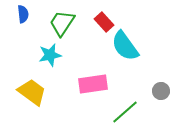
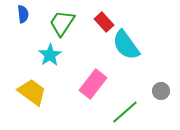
cyan semicircle: moved 1 px right, 1 px up
cyan star: rotated 20 degrees counterclockwise
pink rectangle: rotated 44 degrees counterclockwise
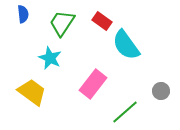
red rectangle: moved 2 px left, 1 px up; rotated 12 degrees counterclockwise
cyan star: moved 3 px down; rotated 15 degrees counterclockwise
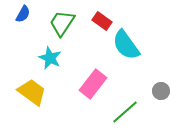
blue semicircle: rotated 36 degrees clockwise
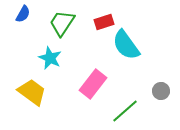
red rectangle: moved 2 px right, 1 px down; rotated 54 degrees counterclockwise
green line: moved 1 px up
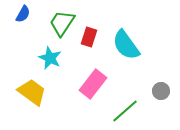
red rectangle: moved 15 px left, 15 px down; rotated 54 degrees counterclockwise
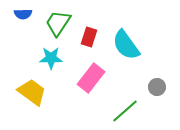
blue semicircle: rotated 60 degrees clockwise
green trapezoid: moved 4 px left
cyan star: moved 1 px right; rotated 25 degrees counterclockwise
pink rectangle: moved 2 px left, 6 px up
gray circle: moved 4 px left, 4 px up
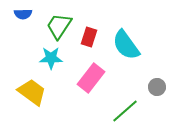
green trapezoid: moved 1 px right, 3 px down
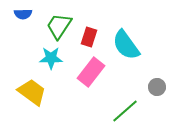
pink rectangle: moved 6 px up
